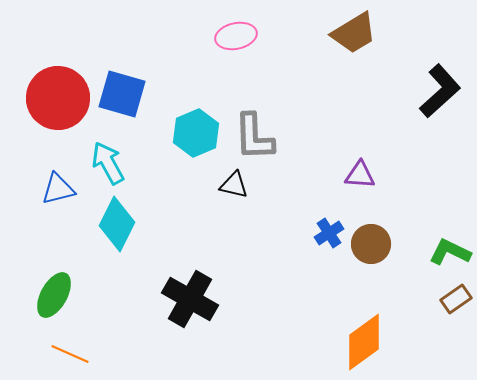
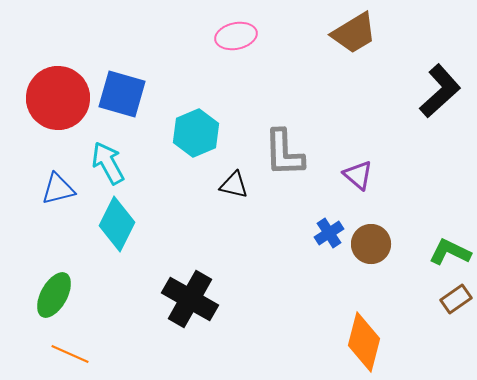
gray L-shape: moved 30 px right, 16 px down
purple triangle: moved 2 px left; rotated 36 degrees clockwise
orange diamond: rotated 40 degrees counterclockwise
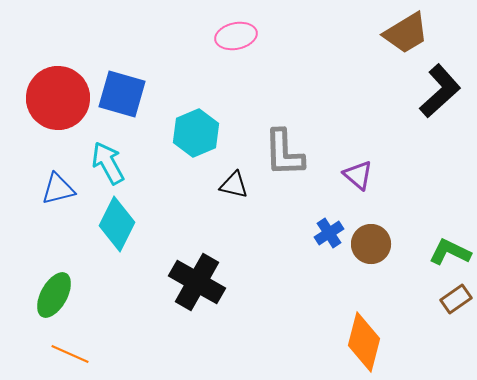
brown trapezoid: moved 52 px right
black cross: moved 7 px right, 17 px up
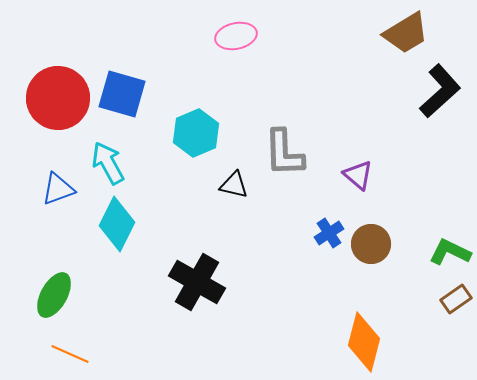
blue triangle: rotated 6 degrees counterclockwise
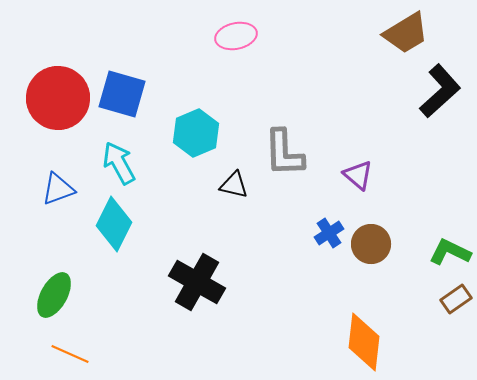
cyan arrow: moved 11 px right
cyan diamond: moved 3 px left
orange diamond: rotated 8 degrees counterclockwise
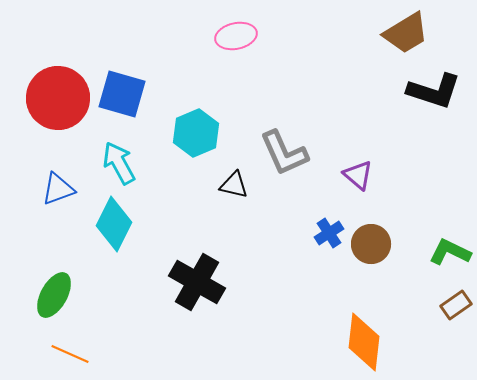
black L-shape: moved 6 px left; rotated 60 degrees clockwise
gray L-shape: rotated 22 degrees counterclockwise
brown rectangle: moved 6 px down
